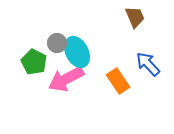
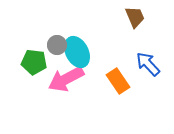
gray circle: moved 2 px down
green pentagon: rotated 20 degrees counterclockwise
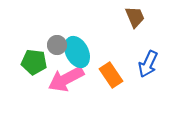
blue arrow: rotated 112 degrees counterclockwise
orange rectangle: moved 7 px left, 6 px up
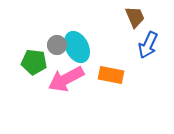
cyan ellipse: moved 5 px up
blue arrow: moved 19 px up
orange rectangle: rotated 45 degrees counterclockwise
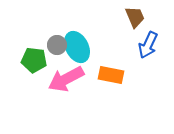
green pentagon: moved 2 px up
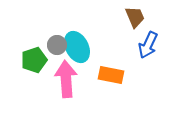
green pentagon: rotated 25 degrees counterclockwise
pink arrow: rotated 114 degrees clockwise
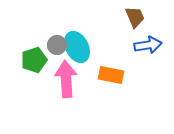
blue arrow: rotated 124 degrees counterclockwise
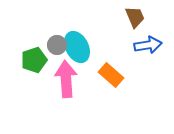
orange rectangle: rotated 30 degrees clockwise
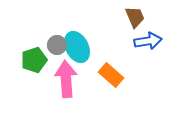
blue arrow: moved 4 px up
